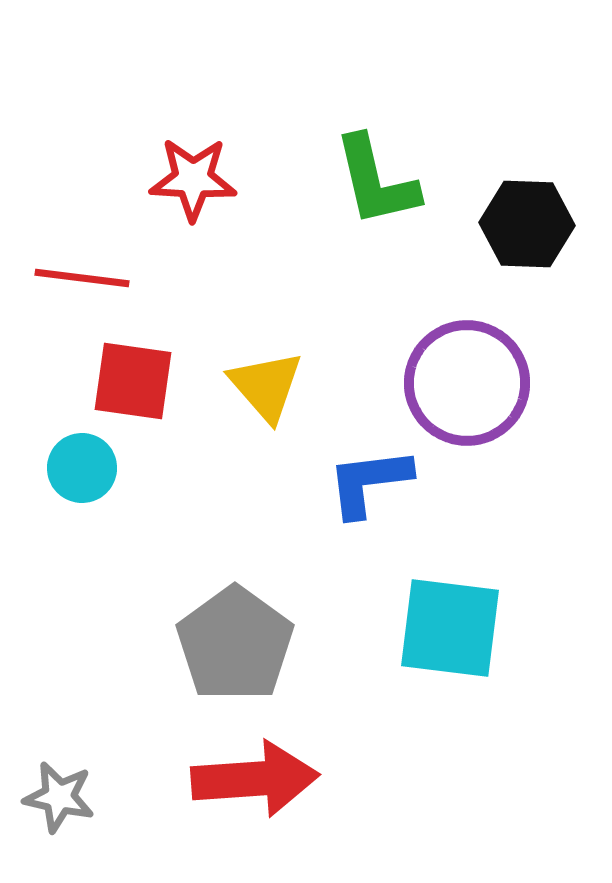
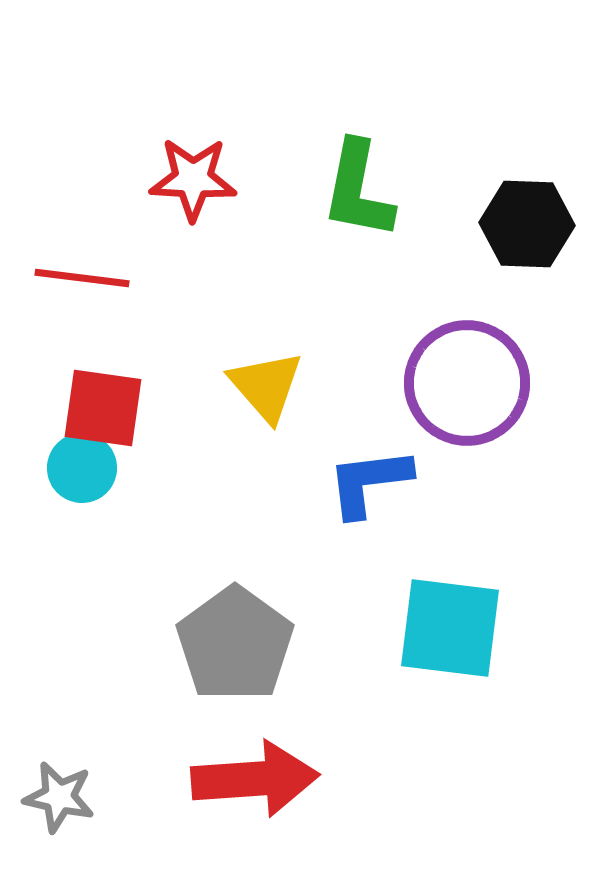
green L-shape: moved 18 px left, 9 px down; rotated 24 degrees clockwise
red square: moved 30 px left, 27 px down
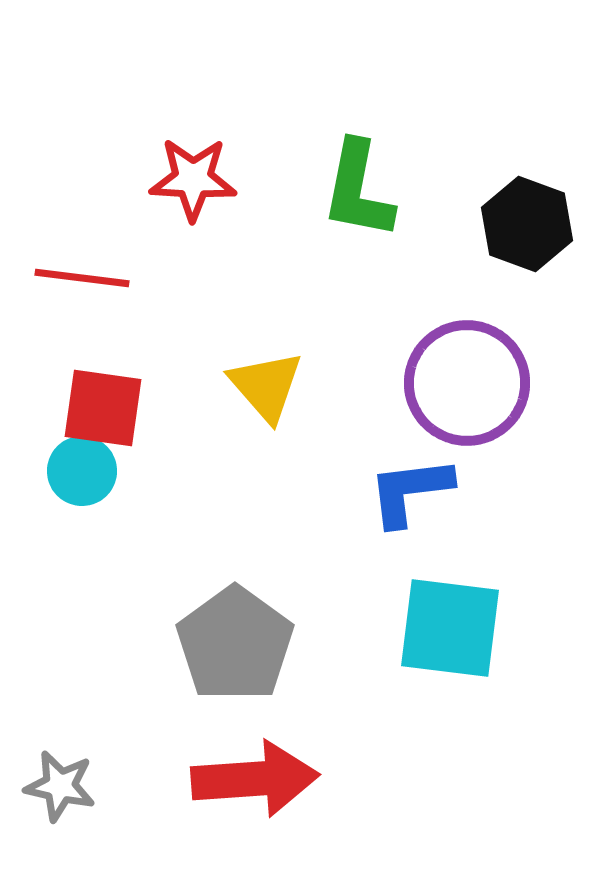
black hexagon: rotated 18 degrees clockwise
cyan circle: moved 3 px down
blue L-shape: moved 41 px right, 9 px down
gray star: moved 1 px right, 11 px up
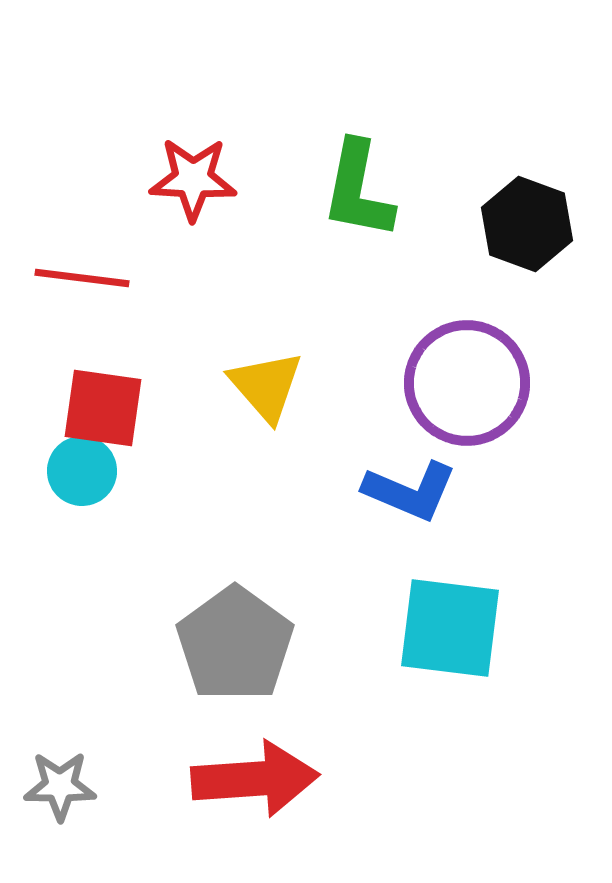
blue L-shape: rotated 150 degrees counterclockwise
gray star: rotated 12 degrees counterclockwise
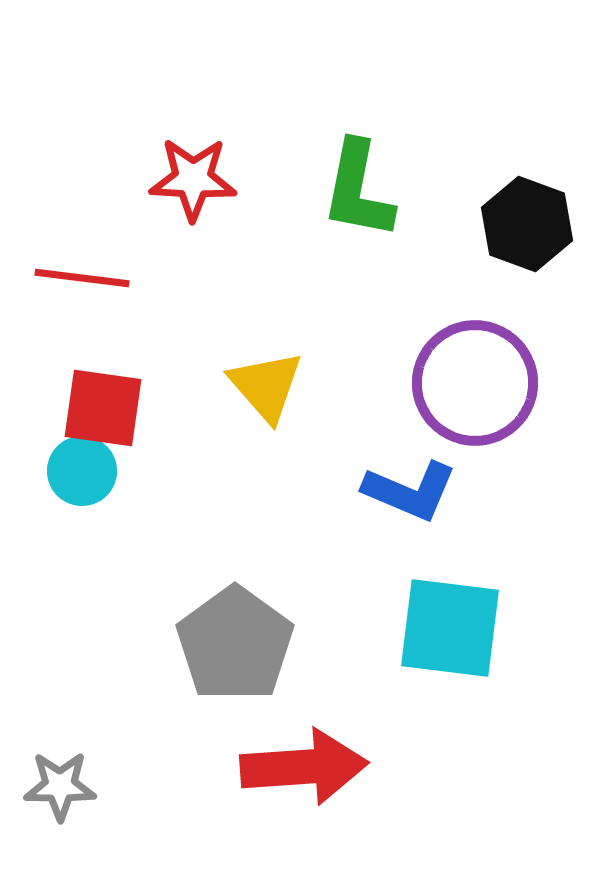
purple circle: moved 8 px right
red arrow: moved 49 px right, 12 px up
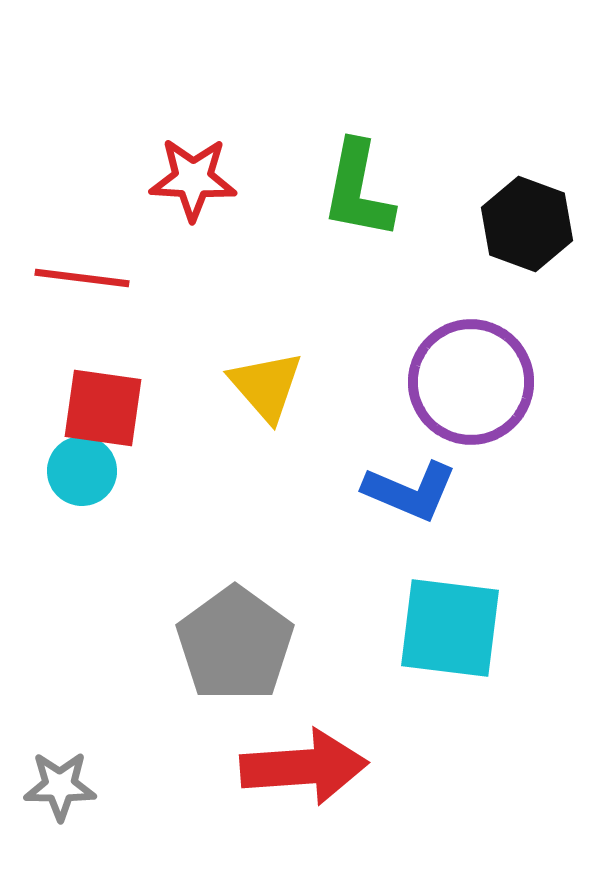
purple circle: moved 4 px left, 1 px up
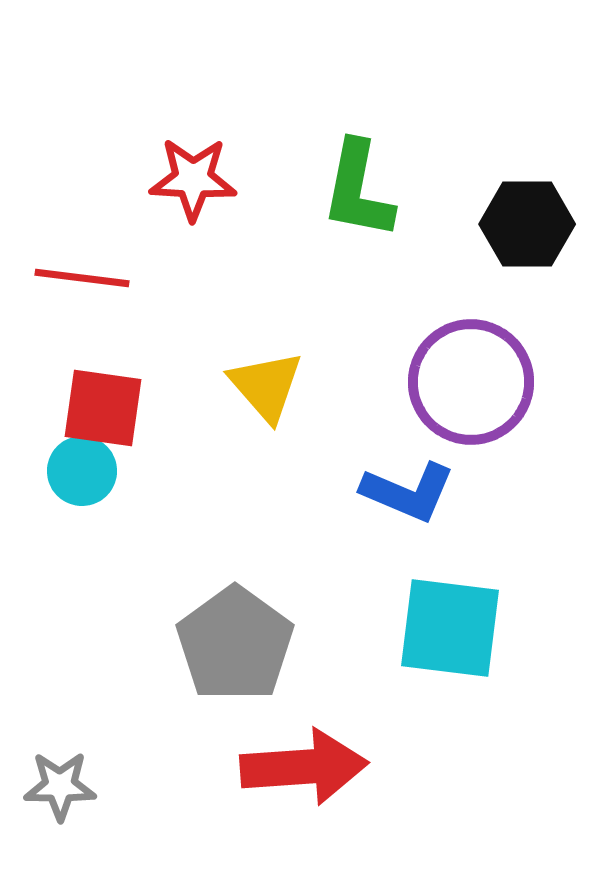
black hexagon: rotated 20 degrees counterclockwise
blue L-shape: moved 2 px left, 1 px down
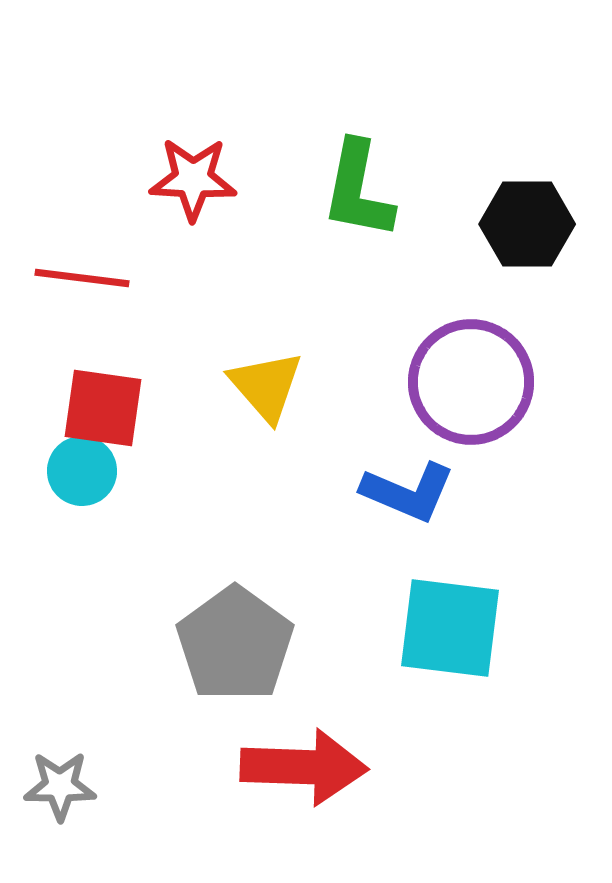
red arrow: rotated 6 degrees clockwise
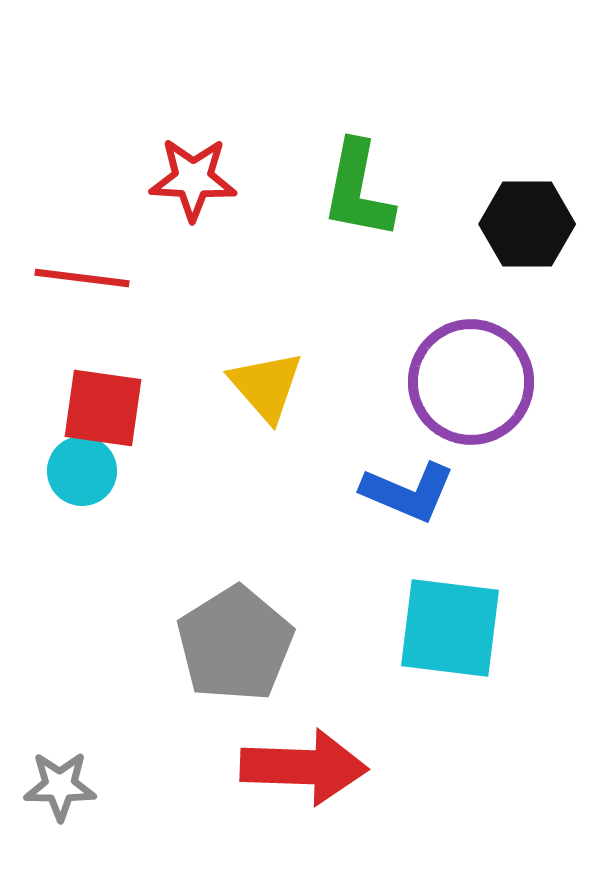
gray pentagon: rotated 4 degrees clockwise
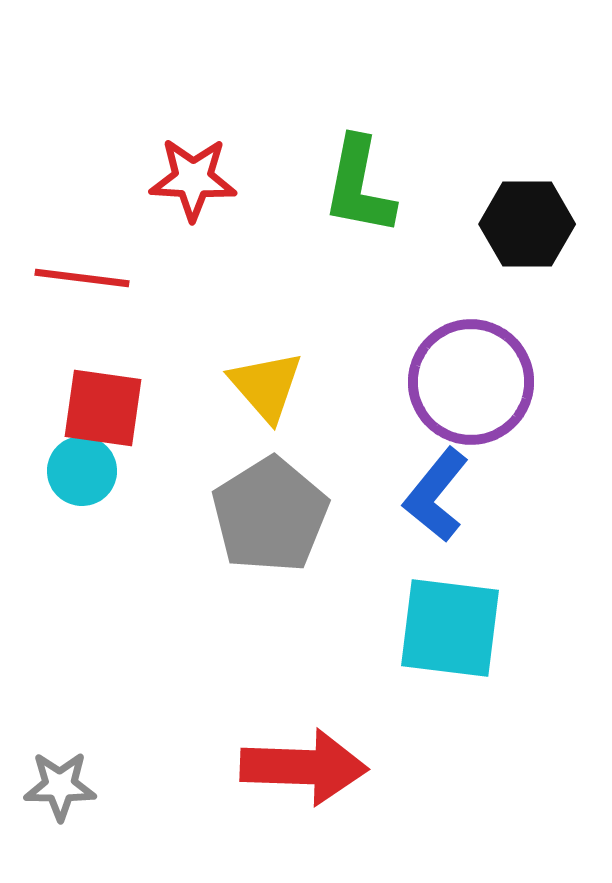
green L-shape: moved 1 px right, 4 px up
blue L-shape: moved 28 px right, 3 px down; rotated 106 degrees clockwise
gray pentagon: moved 35 px right, 129 px up
